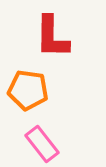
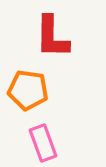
pink rectangle: moved 1 px right, 1 px up; rotated 18 degrees clockwise
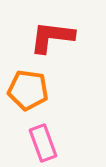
red L-shape: rotated 96 degrees clockwise
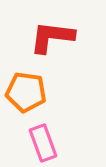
orange pentagon: moved 2 px left, 2 px down
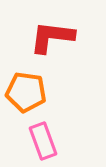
pink rectangle: moved 2 px up
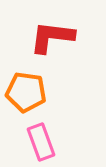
pink rectangle: moved 2 px left, 1 px down
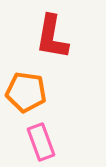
red L-shape: rotated 87 degrees counterclockwise
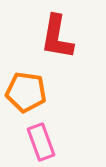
red L-shape: moved 5 px right
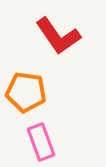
red L-shape: moved 1 px right, 1 px up; rotated 45 degrees counterclockwise
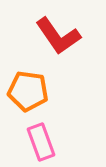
orange pentagon: moved 2 px right, 1 px up
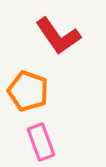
orange pentagon: rotated 12 degrees clockwise
